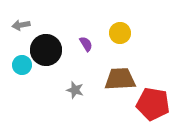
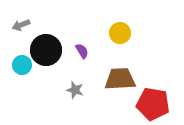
gray arrow: rotated 12 degrees counterclockwise
purple semicircle: moved 4 px left, 7 px down
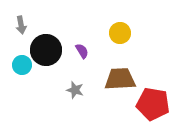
gray arrow: rotated 78 degrees counterclockwise
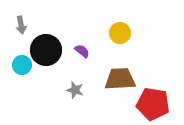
purple semicircle: rotated 21 degrees counterclockwise
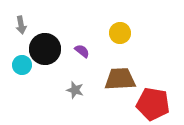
black circle: moved 1 px left, 1 px up
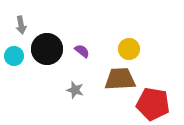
yellow circle: moved 9 px right, 16 px down
black circle: moved 2 px right
cyan circle: moved 8 px left, 9 px up
